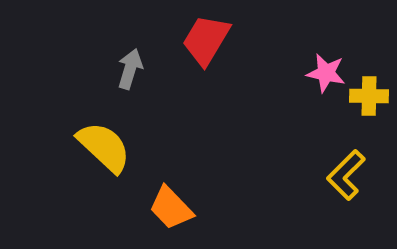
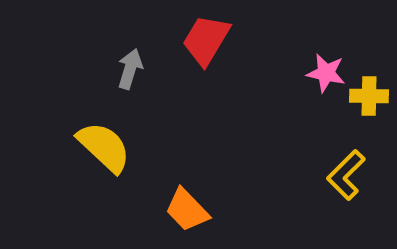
orange trapezoid: moved 16 px right, 2 px down
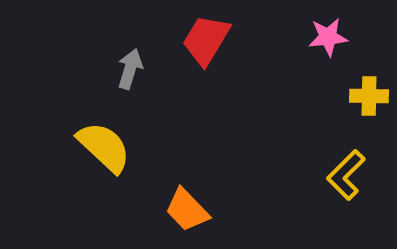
pink star: moved 2 px right, 36 px up; rotated 18 degrees counterclockwise
